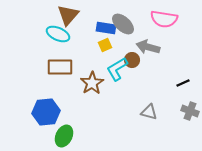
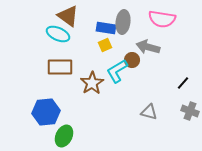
brown triangle: moved 1 px down; rotated 35 degrees counterclockwise
pink semicircle: moved 2 px left
gray ellipse: moved 2 px up; rotated 55 degrees clockwise
cyan L-shape: moved 2 px down
black line: rotated 24 degrees counterclockwise
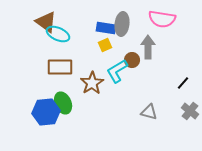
brown triangle: moved 22 px left, 6 px down
gray ellipse: moved 1 px left, 2 px down
gray arrow: rotated 75 degrees clockwise
gray cross: rotated 18 degrees clockwise
green ellipse: moved 1 px left, 33 px up; rotated 50 degrees counterclockwise
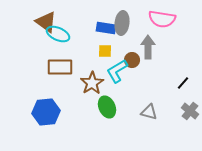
gray ellipse: moved 1 px up
yellow square: moved 6 px down; rotated 24 degrees clockwise
green ellipse: moved 44 px right, 4 px down
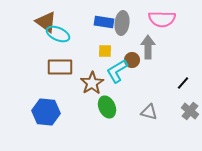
pink semicircle: rotated 8 degrees counterclockwise
blue rectangle: moved 2 px left, 6 px up
blue hexagon: rotated 12 degrees clockwise
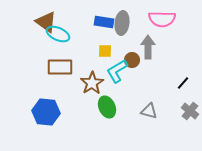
gray triangle: moved 1 px up
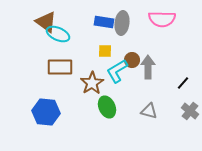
gray arrow: moved 20 px down
